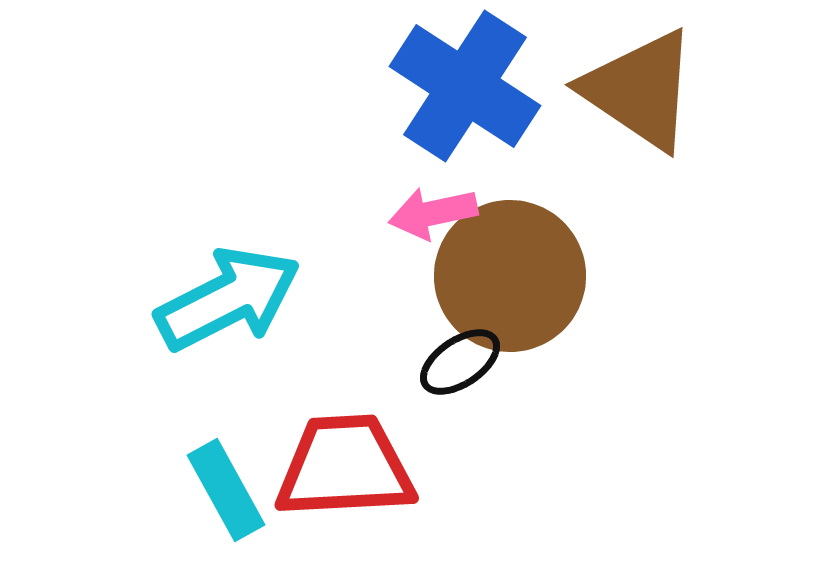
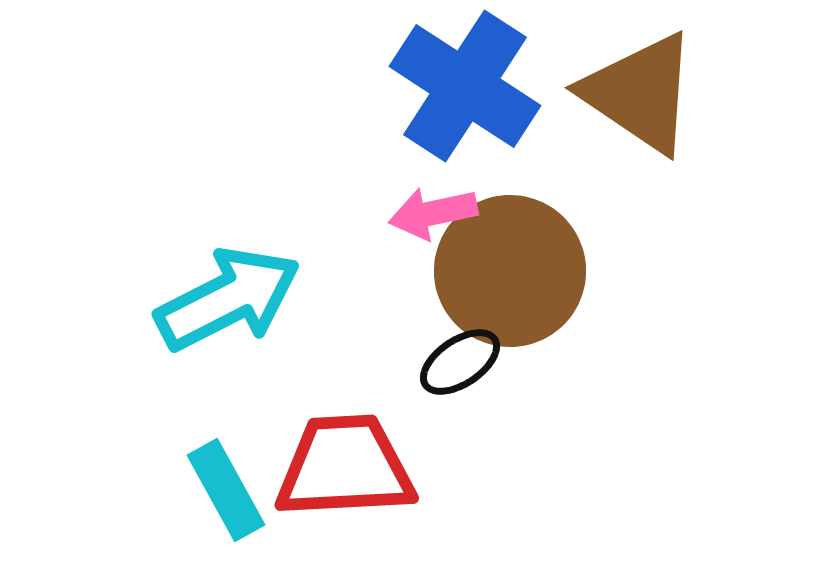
brown triangle: moved 3 px down
brown circle: moved 5 px up
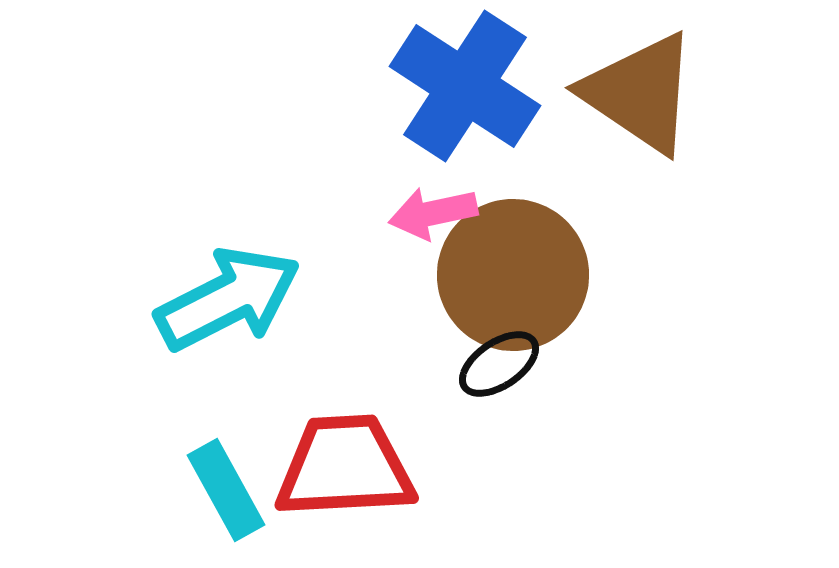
brown circle: moved 3 px right, 4 px down
black ellipse: moved 39 px right, 2 px down
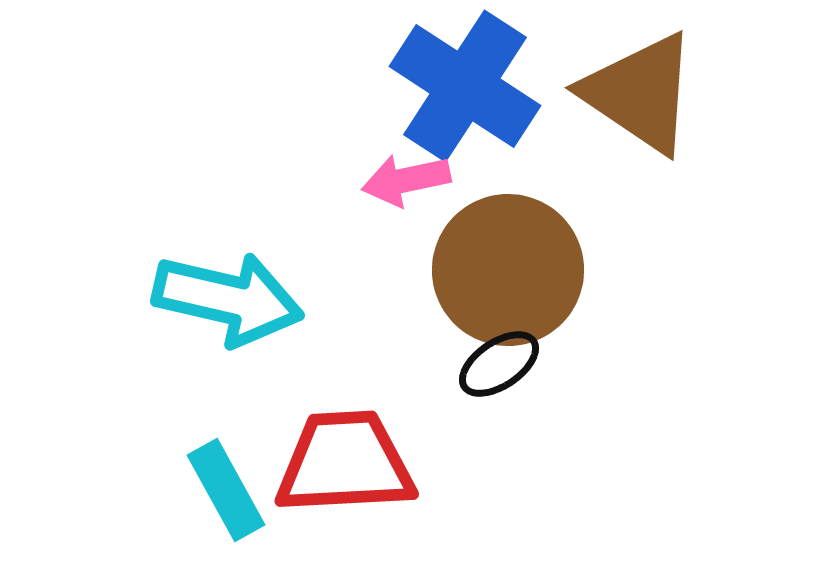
pink arrow: moved 27 px left, 33 px up
brown circle: moved 5 px left, 5 px up
cyan arrow: rotated 40 degrees clockwise
red trapezoid: moved 4 px up
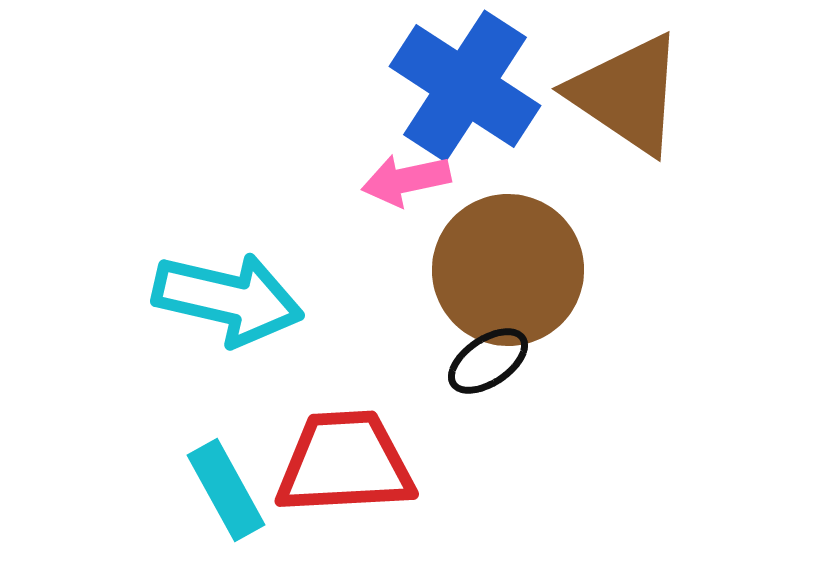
brown triangle: moved 13 px left, 1 px down
black ellipse: moved 11 px left, 3 px up
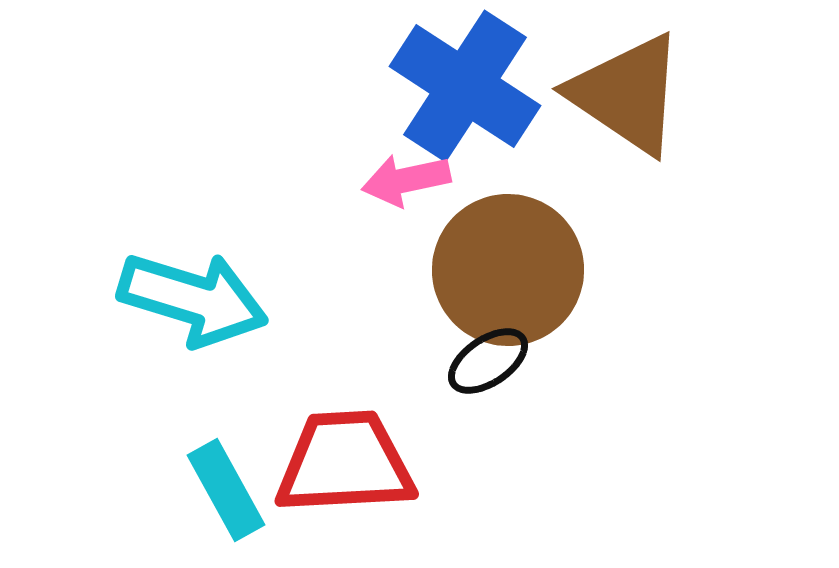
cyan arrow: moved 35 px left; rotated 4 degrees clockwise
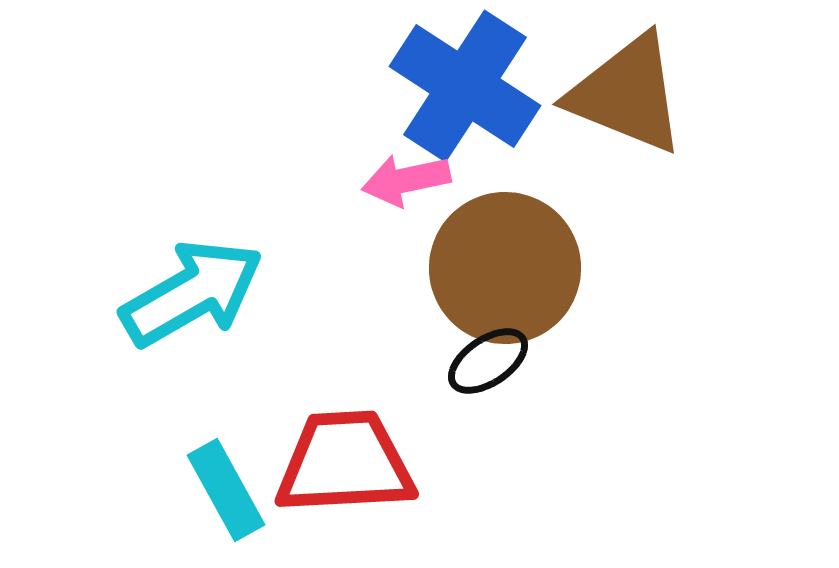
brown triangle: rotated 12 degrees counterclockwise
brown circle: moved 3 px left, 2 px up
cyan arrow: moved 1 px left, 6 px up; rotated 47 degrees counterclockwise
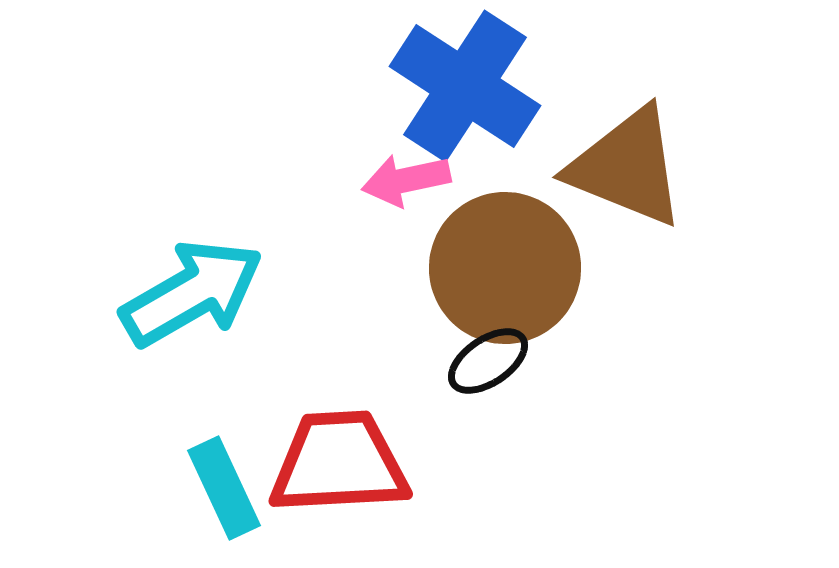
brown triangle: moved 73 px down
red trapezoid: moved 6 px left
cyan rectangle: moved 2 px left, 2 px up; rotated 4 degrees clockwise
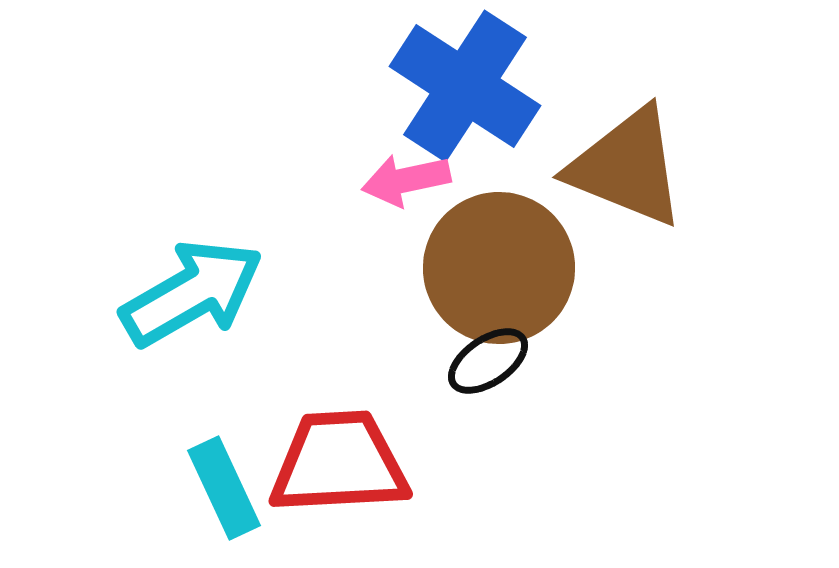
brown circle: moved 6 px left
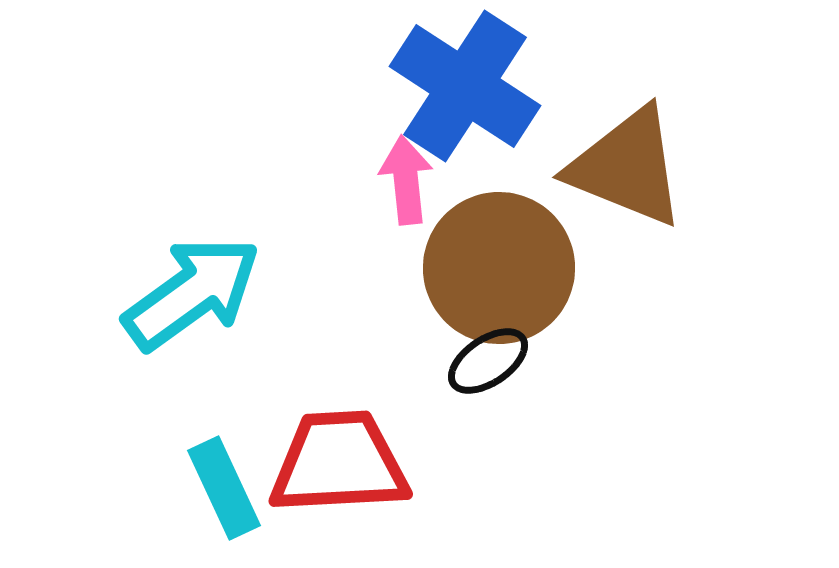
pink arrow: rotated 96 degrees clockwise
cyan arrow: rotated 6 degrees counterclockwise
